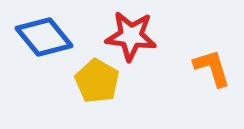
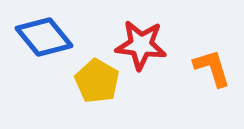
red star: moved 10 px right, 9 px down
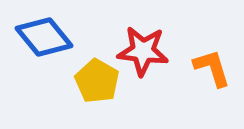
red star: moved 2 px right, 6 px down
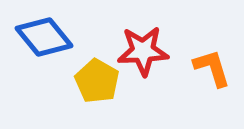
red star: rotated 9 degrees counterclockwise
